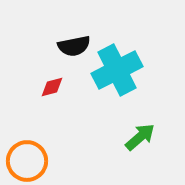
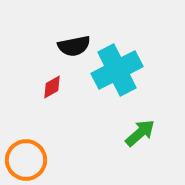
red diamond: rotated 15 degrees counterclockwise
green arrow: moved 4 px up
orange circle: moved 1 px left, 1 px up
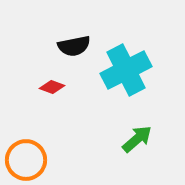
cyan cross: moved 9 px right
red diamond: rotated 50 degrees clockwise
green arrow: moved 3 px left, 6 px down
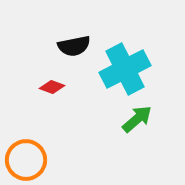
cyan cross: moved 1 px left, 1 px up
green arrow: moved 20 px up
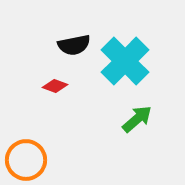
black semicircle: moved 1 px up
cyan cross: moved 8 px up; rotated 18 degrees counterclockwise
red diamond: moved 3 px right, 1 px up
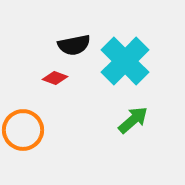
red diamond: moved 8 px up
green arrow: moved 4 px left, 1 px down
orange circle: moved 3 px left, 30 px up
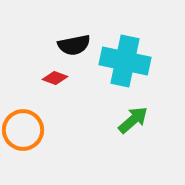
cyan cross: rotated 33 degrees counterclockwise
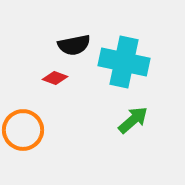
cyan cross: moved 1 px left, 1 px down
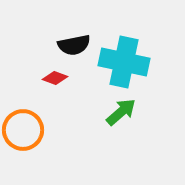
green arrow: moved 12 px left, 8 px up
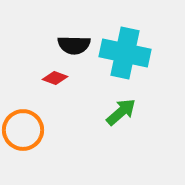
black semicircle: rotated 12 degrees clockwise
cyan cross: moved 1 px right, 9 px up
